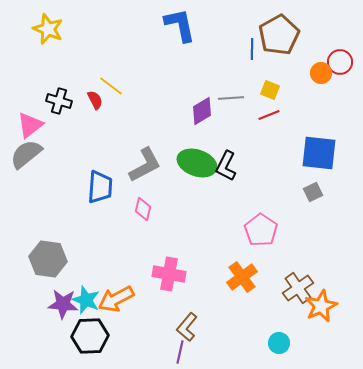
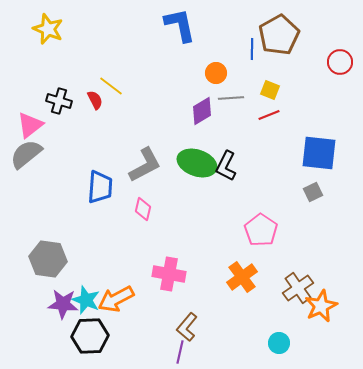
orange circle: moved 105 px left
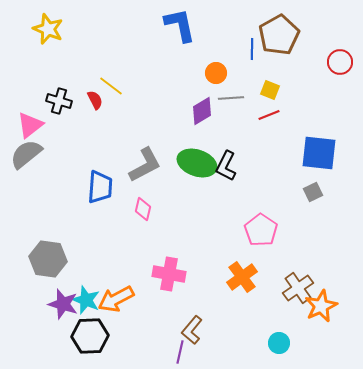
purple star: rotated 12 degrees clockwise
brown L-shape: moved 5 px right, 3 px down
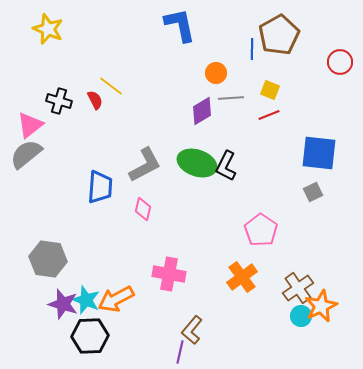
cyan circle: moved 22 px right, 27 px up
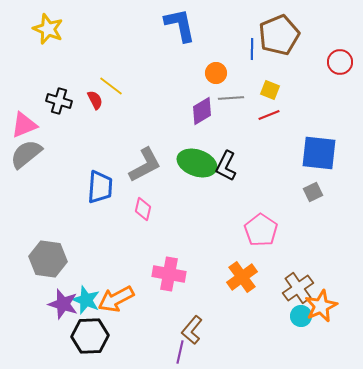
brown pentagon: rotated 6 degrees clockwise
pink triangle: moved 6 px left; rotated 16 degrees clockwise
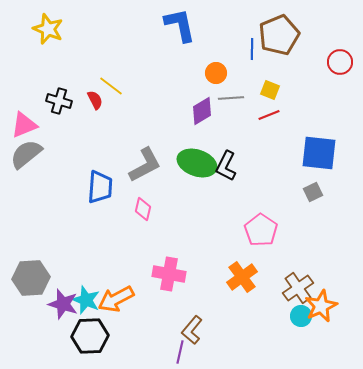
gray hexagon: moved 17 px left, 19 px down; rotated 12 degrees counterclockwise
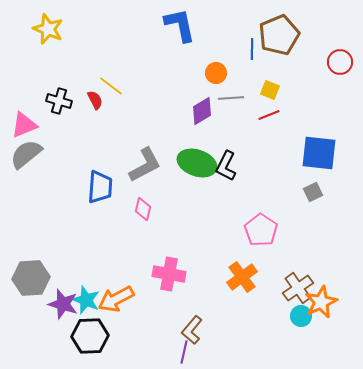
orange star: moved 4 px up
purple line: moved 4 px right
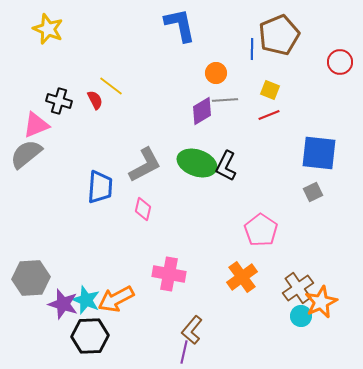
gray line: moved 6 px left, 2 px down
pink triangle: moved 12 px right
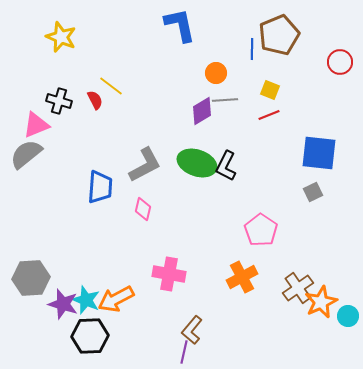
yellow star: moved 13 px right, 8 px down
orange cross: rotated 8 degrees clockwise
cyan circle: moved 47 px right
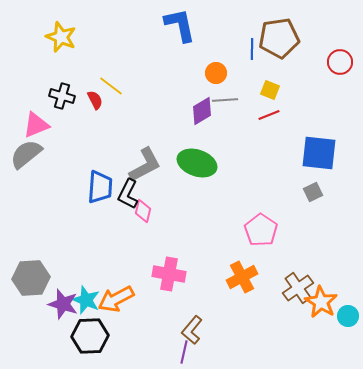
brown pentagon: moved 3 px down; rotated 15 degrees clockwise
black cross: moved 3 px right, 5 px up
black L-shape: moved 98 px left, 28 px down
pink diamond: moved 2 px down
orange star: rotated 16 degrees counterclockwise
